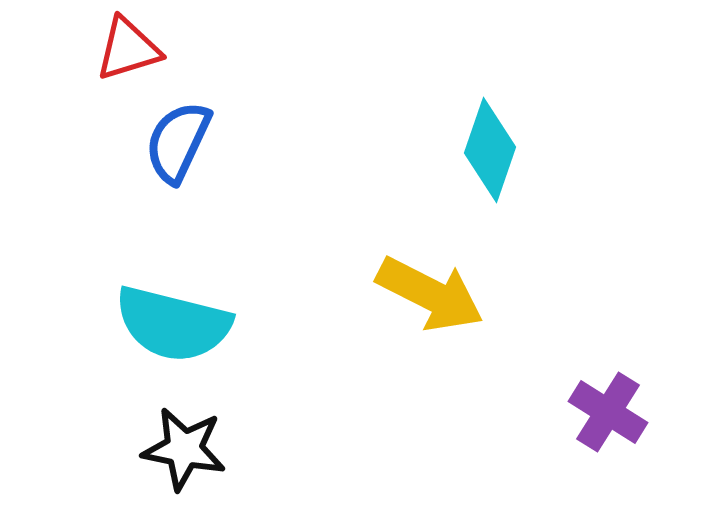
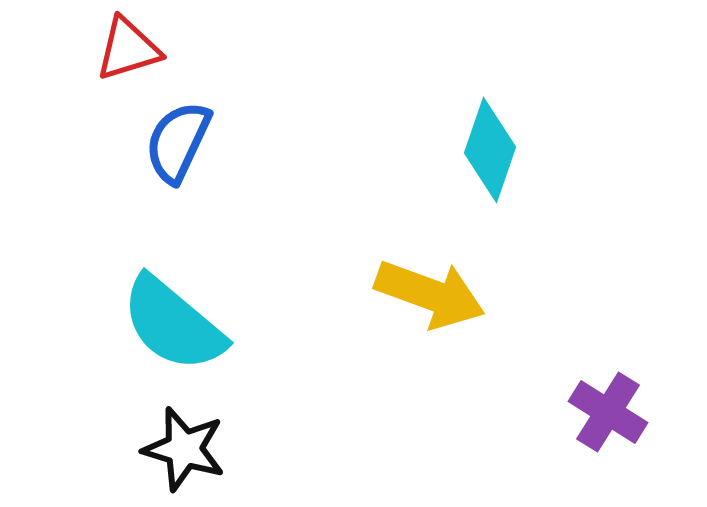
yellow arrow: rotated 7 degrees counterclockwise
cyan semicircle: rotated 26 degrees clockwise
black star: rotated 6 degrees clockwise
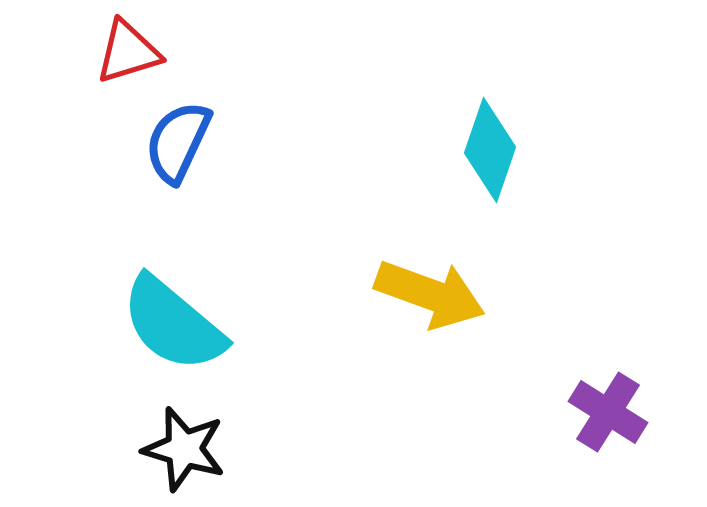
red triangle: moved 3 px down
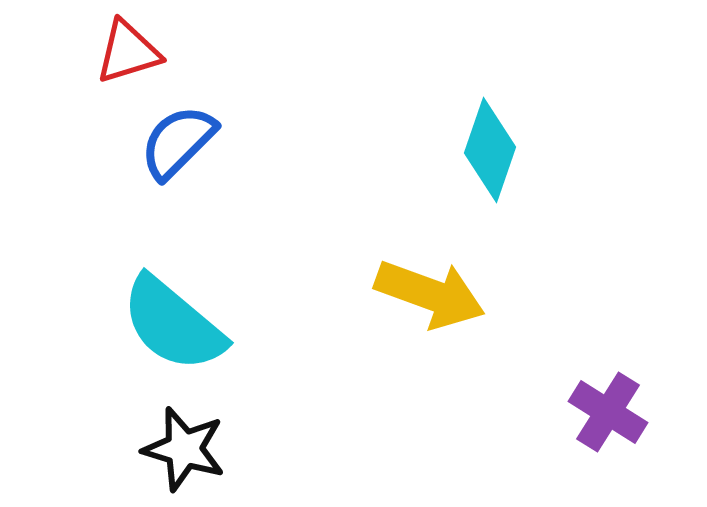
blue semicircle: rotated 20 degrees clockwise
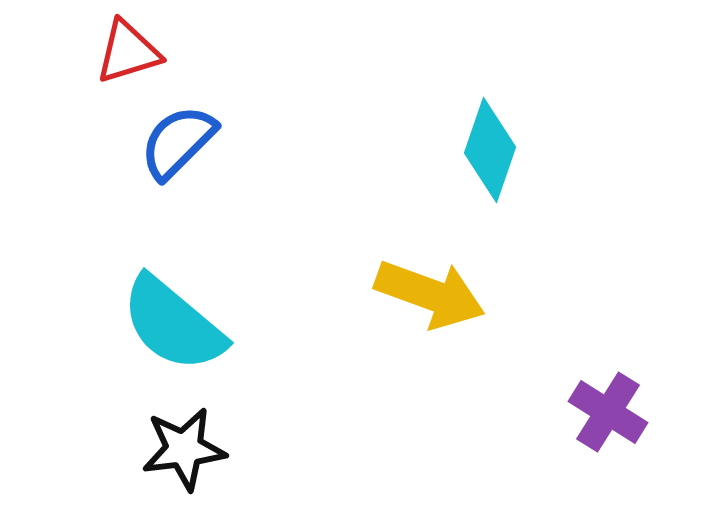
black star: rotated 24 degrees counterclockwise
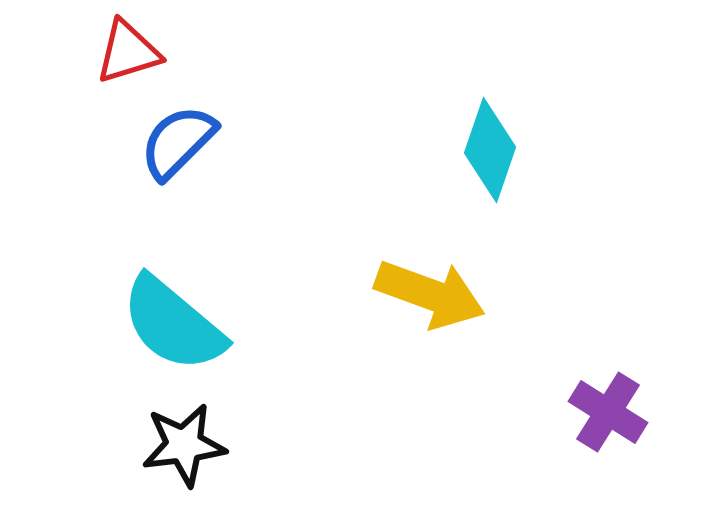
black star: moved 4 px up
